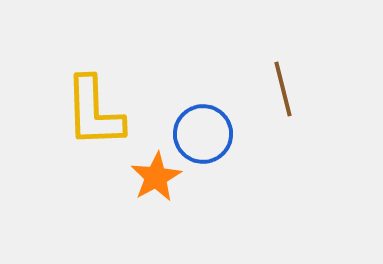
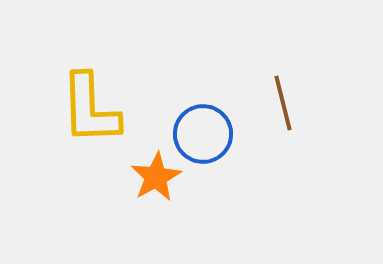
brown line: moved 14 px down
yellow L-shape: moved 4 px left, 3 px up
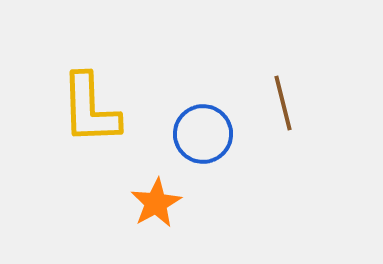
orange star: moved 26 px down
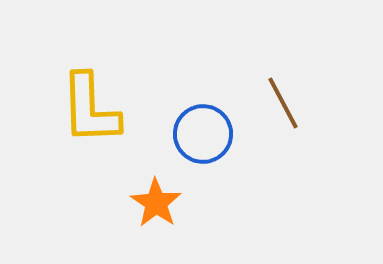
brown line: rotated 14 degrees counterclockwise
orange star: rotated 9 degrees counterclockwise
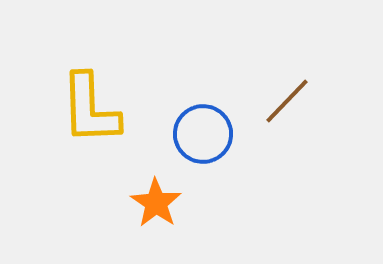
brown line: moved 4 px right, 2 px up; rotated 72 degrees clockwise
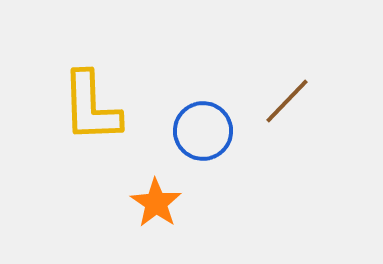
yellow L-shape: moved 1 px right, 2 px up
blue circle: moved 3 px up
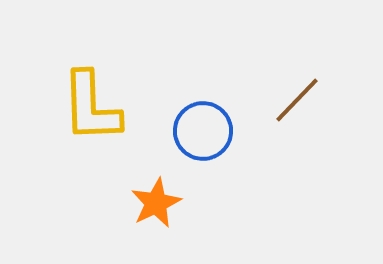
brown line: moved 10 px right, 1 px up
orange star: rotated 12 degrees clockwise
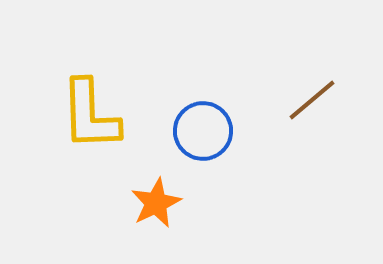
brown line: moved 15 px right; rotated 6 degrees clockwise
yellow L-shape: moved 1 px left, 8 px down
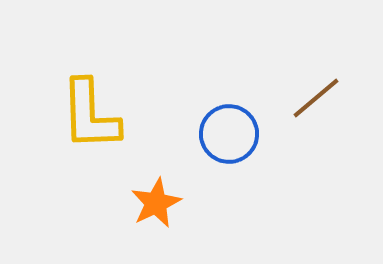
brown line: moved 4 px right, 2 px up
blue circle: moved 26 px right, 3 px down
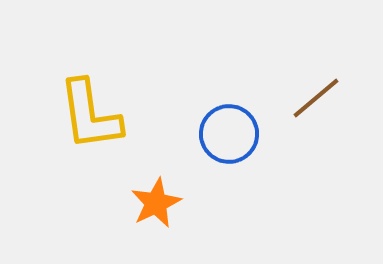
yellow L-shape: rotated 6 degrees counterclockwise
